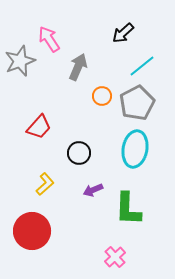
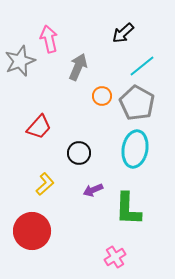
pink arrow: rotated 20 degrees clockwise
gray pentagon: rotated 16 degrees counterclockwise
pink cross: rotated 10 degrees clockwise
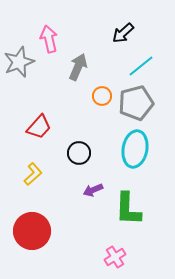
gray star: moved 1 px left, 1 px down
cyan line: moved 1 px left
gray pentagon: moved 1 px left; rotated 28 degrees clockwise
yellow L-shape: moved 12 px left, 10 px up
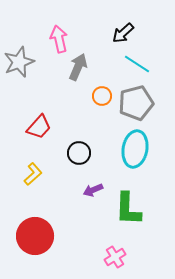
pink arrow: moved 10 px right
cyan line: moved 4 px left, 2 px up; rotated 72 degrees clockwise
red circle: moved 3 px right, 5 px down
